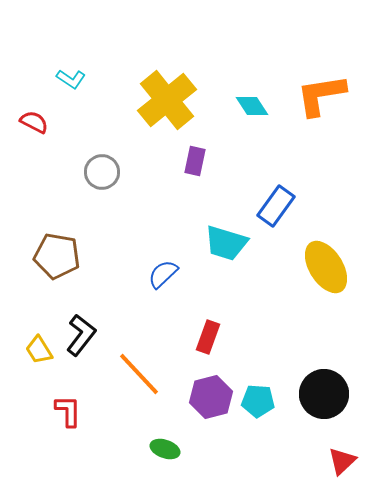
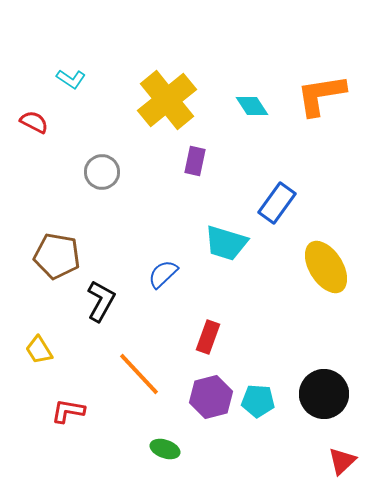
blue rectangle: moved 1 px right, 3 px up
black L-shape: moved 20 px right, 34 px up; rotated 9 degrees counterclockwise
red L-shape: rotated 80 degrees counterclockwise
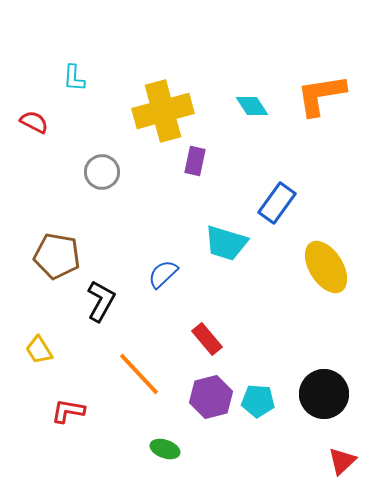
cyan L-shape: moved 3 px right, 1 px up; rotated 60 degrees clockwise
yellow cross: moved 4 px left, 11 px down; rotated 24 degrees clockwise
red rectangle: moved 1 px left, 2 px down; rotated 60 degrees counterclockwise
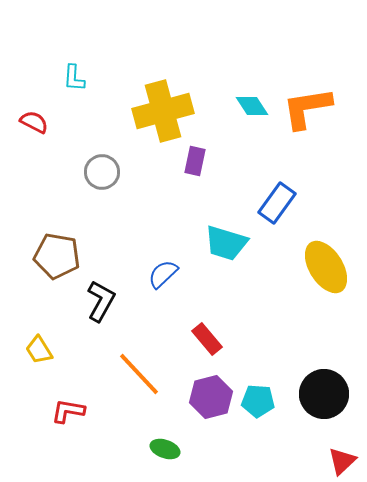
orange L-shape: moved 14 px left, 13 px down
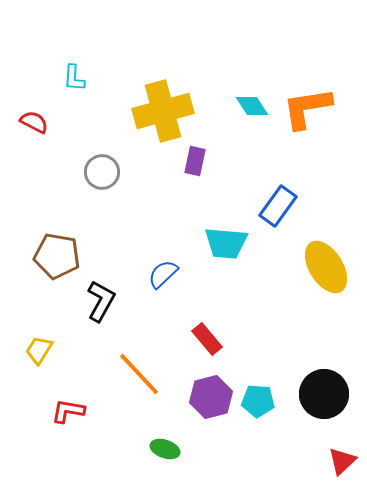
blue rectangle: moved 1 px right, 3 px down
cyan trapezoid: rotated 12 degrees counterclockwise
yellow trapezoid: rotated 64 degrees clockwise
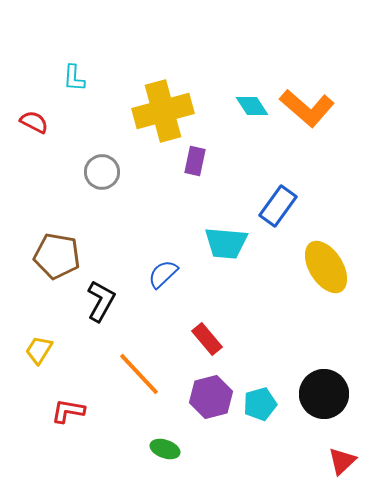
orange L-shape: rotated 130 degrees counterclockwise
cyan pentagon: moved 2 px right, 3 px down; rotated 20 degrees counterclockwise
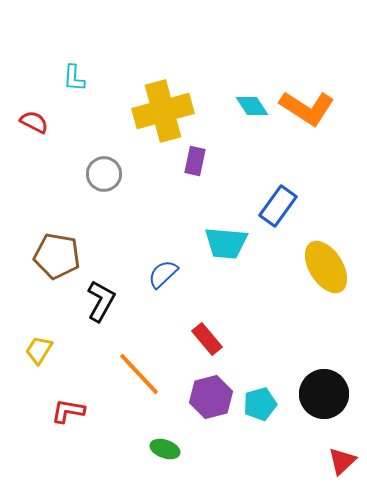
orange L-shape: rotated 8 degrees counterclockwise
gray circle: moved 2 px right, 2 px down
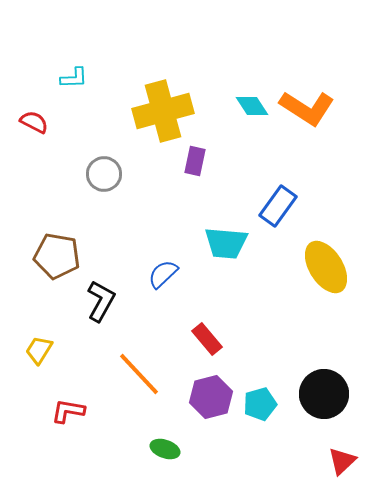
cyan L-shape: rotated 96 degrees counterclockwise
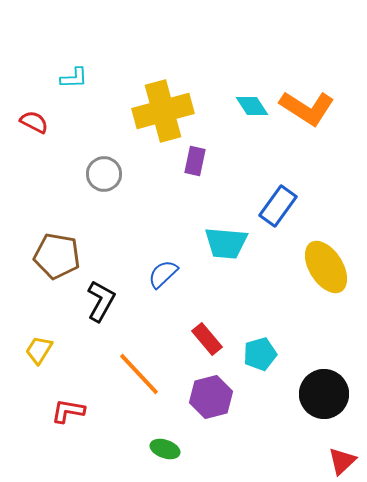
cyan pentagon: moved 50 px up
